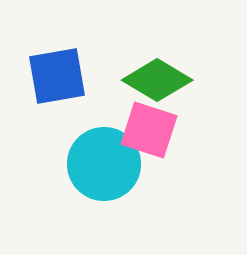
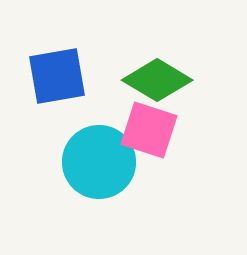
cyan circle: moved 5 px left, 2 px up
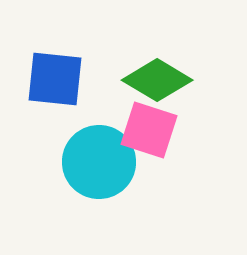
blue square: moved 2 px left, 3 px down; rotated 16 degrees clockwise
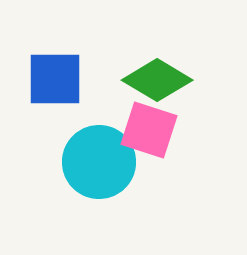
blue square: rotated 6 degrees counterclockwise
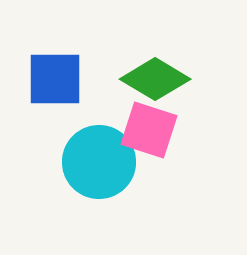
green diamond: moved 2 px left, 1 px up
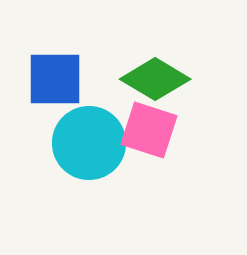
cyan circle: moved 10 px left, 19 px up
